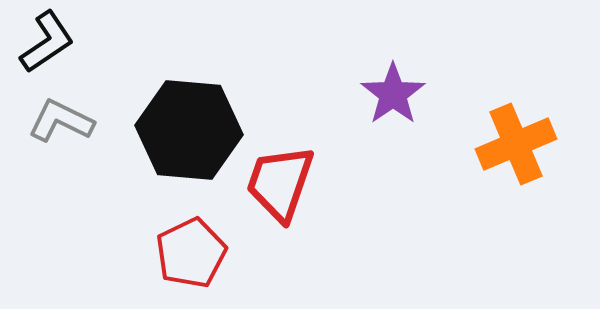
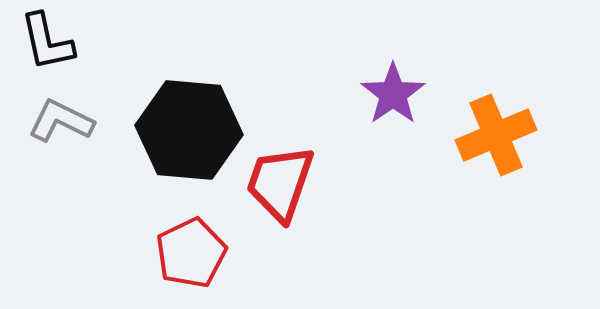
black L-shape: rotated 112 degrees clockwise
orange cross: moved 20 px left, 9 px up
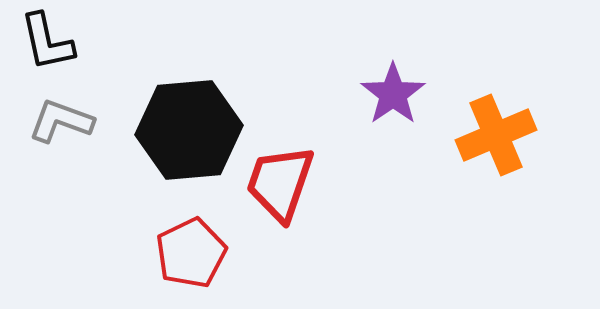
gray L-shape: rotated 6 degrees counterclockwise
black hexagon: rotated 10 degrees counterclockwise
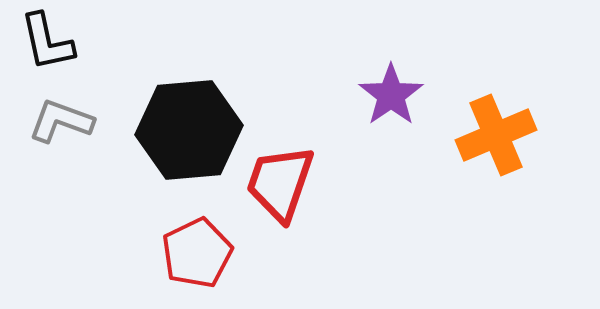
purple star: moved 2 px left, 1 px down
red pentagon: moved 6 px right
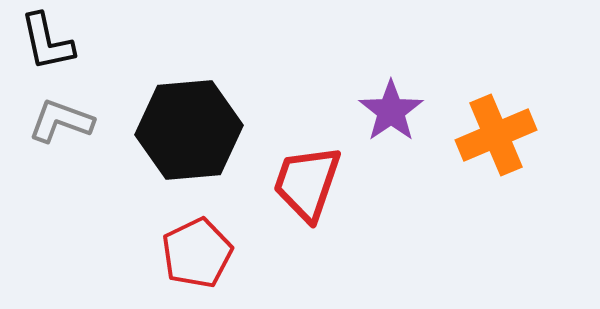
purple star: moved 16 px down
red trapezoid: moved 27 px right
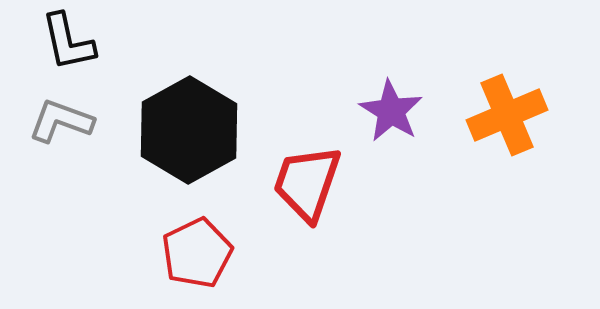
black L-shape: moved 21 px right
purple star: rotated 6 degrees counterclockwise
black hexagon: rotated 24 degrees counterclockwise
orange cross: moved 11 px right, 20 px up
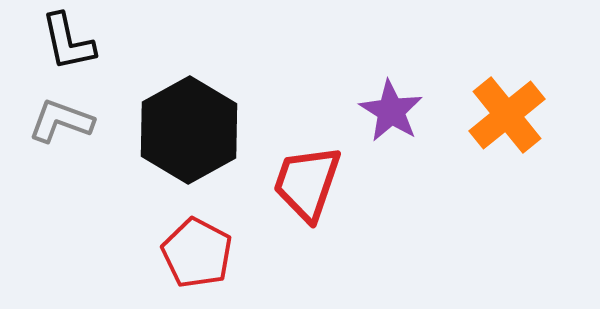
orange cross: rotated 16 degrees counterclockwise
red pentagon: rotated 18 degrees counterclockwise
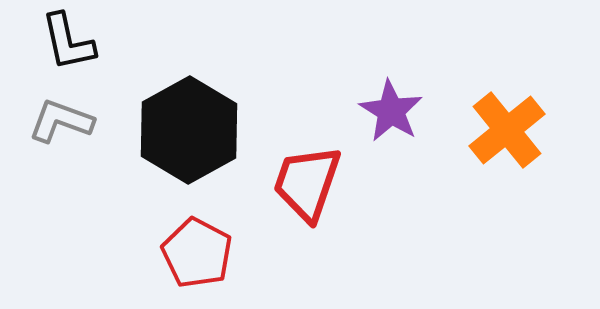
orange cross: moved 15 px down
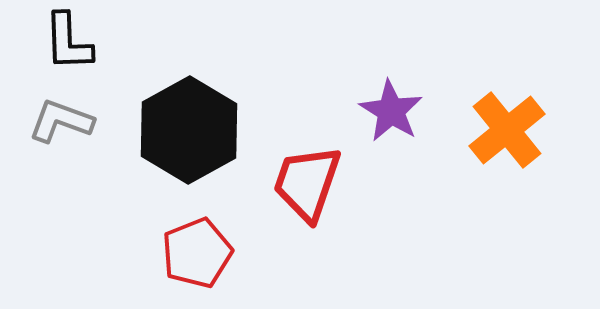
black L-shape: rotated 10 degrees clockwise
red pentagon: rotated 22 degrees clockwise
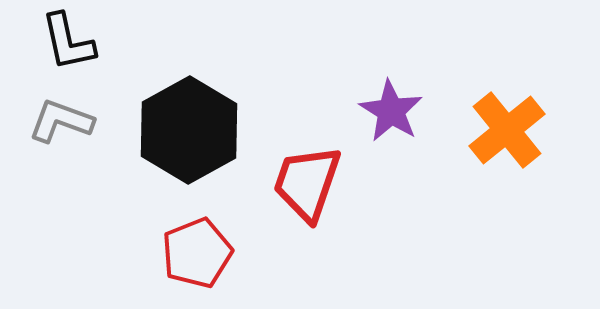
black L-shape: rotated 10 degrees counterclockwise
